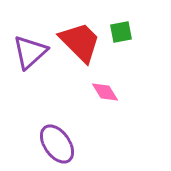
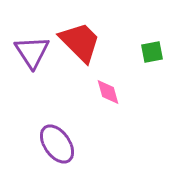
green square: moved 31 px right, 20 px down
purple triangle: moved 2 px right; rotated 21 degrees counterclockwise
pink diamond: moved 3 px right; rotated 16 degrees clockwise
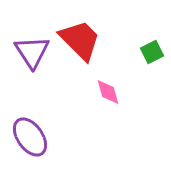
red trapezoid: moved 2 px up
green square: rotated 15 degrees counterclockwise
purple ellipse: moved 27 px left, 7 px up
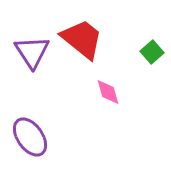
red trapezoid: moved 2 px right, 1 px up; rotated 6 degrees counterclockwise
green square: rotated 15 degrees counterclockwise
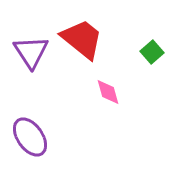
purple triangle: moved 1 px left
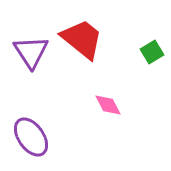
green square: rotated 10 degrees clockwise
pink diamond: moved 13 px down; rotated 12 degrees counterclockwise
purple ellipse: moved 1 px right
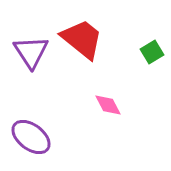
purple ellipse: rotated 18 degrees counterclockwise
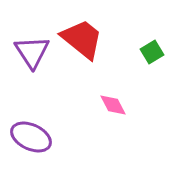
purple triangle: moved 1 px right
pink diamond: moved 5 px right
purple ellipse: rotated 12 degrees counterclockwise
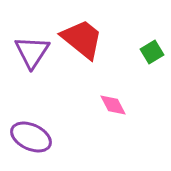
purple triangle: rotated 6 degrees clockwise
